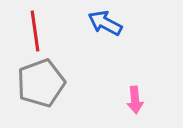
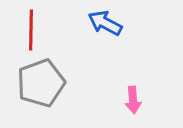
red line: moved 4 px left, 1 px up; rotated 9 degrees clockwise
pink arrow: moved 2 px left
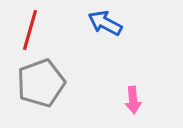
red line: moved 1 px left; rotated 15 degrees clockwise
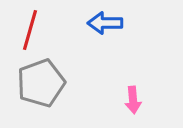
blue arrow: rotated 28 degrees counterclockwise
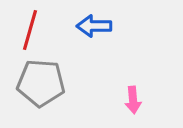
blue arrow: moved 11 px left, 3 px down
gray pentagon: rotated 24 degrees clockwise
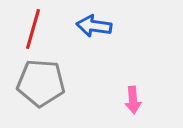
blue arrow: rotated 8 degrees clockwise
red line: moved 3 px right, 1 px up
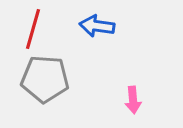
blue arrow: moved 3 px right
gray pentagon: moved 4 px right, 4 px up
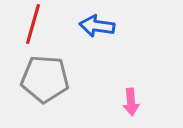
red line: moved 5 px up
pink arrow: moved 2 px left, 2 px down
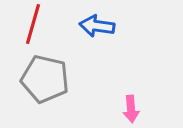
gray pentagon: rotated 9 degrees clockwise
pink arrow: moved 7 px down
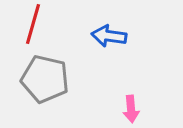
blue arrow: moved 12 px right, 10 px down
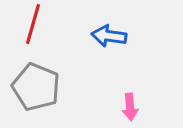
gray pentagon: moved 9 px left, 8 px down; rotated 9 degrees clockwise
pink arrow: moved 1 px left, 2 px up
